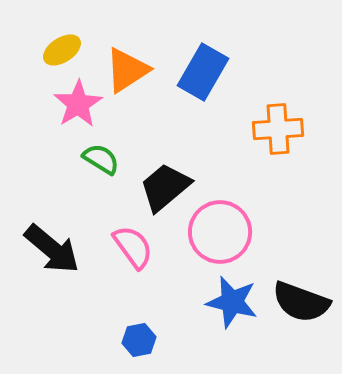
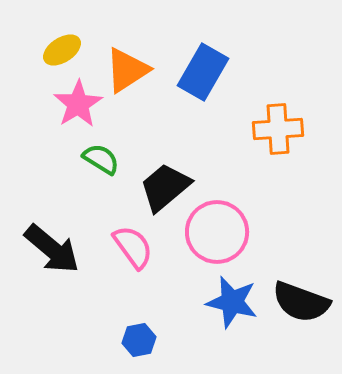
pink circle: moved 3 px left
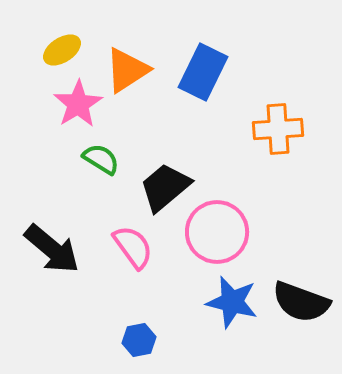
blue rectangle: rotated 4 degrees counterclockwise
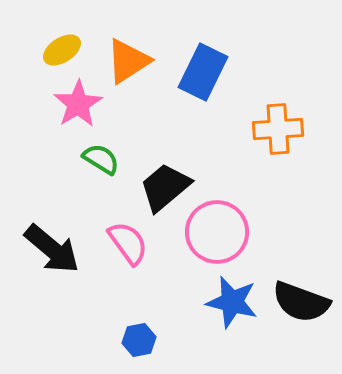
orange triangle: moved 1 px right, 9 px up
pink semicircle: moved 5 px left, 4 px up
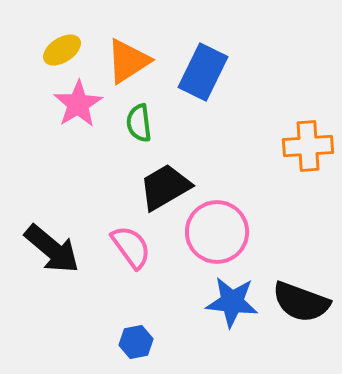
orange cross: moved 30 px right, 17 px down
green semicircle: moved 38 px right, 36 px up; rotated 129 degrees counterclockwise
black trapezoid: rotated 10 degrees clockwise
pink semicircle: moved 3 px right, 4 px down
blue star: rotated 8 degrees counterclockwise
blue hexagon: moved 3 px left, 2 px down
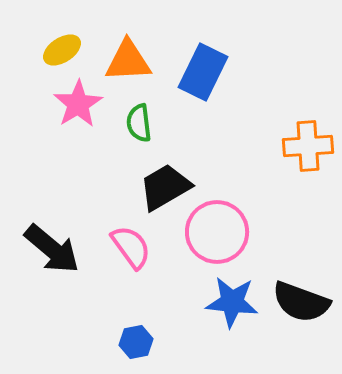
orange triangle: rotated 30 degrees clockwise
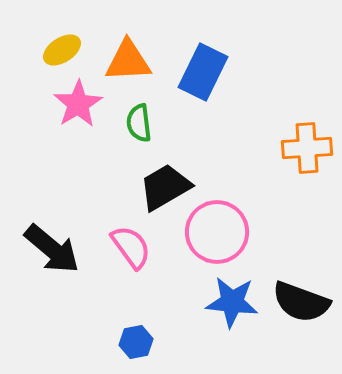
orange cross: moved 1 px left, 2 px down
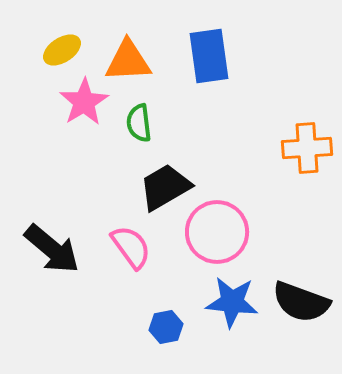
blue rectangle: moved 6 px right, 16 px up; rotated 34 degrees counterclockwise
pink star: moved 6 px right, 2 px up
blue hexagon: moved 30 px right, 15 px up
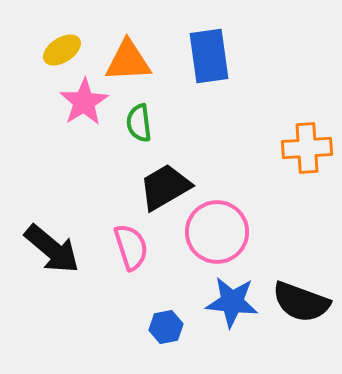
pink semicircle: rotated 18 degrees clockwise
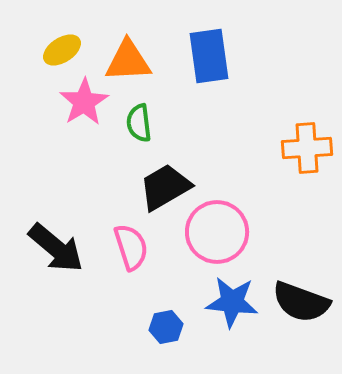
black arrow: moved 4 px right, 1 px up
